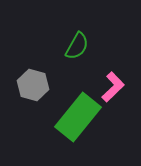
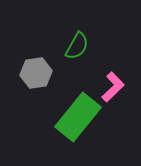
gray hexagon: moved 3 px right, 12 px up; rotated 24 degrees counterclockwise
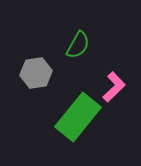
green semicircle: moved 1 px right, 1 px up
pink L-shape: moved 1 px right
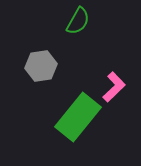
green semicircle: moved 24 px up
gray hexagon: moved 5 px right, 7 px up
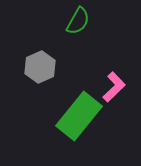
gray hexagon: moved 1 px left, 1 px down; rotated 16 degrees counterclockwise
green rectangle: moved 1 px right, 1 px up
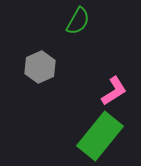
pink L-shape: moved 4 px down; rotated 12 degrees clockwise
green rectangle: moved 21 px right, 20 px down
